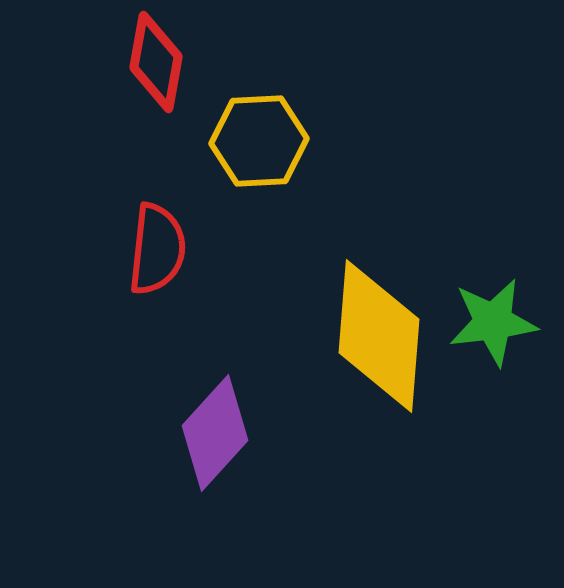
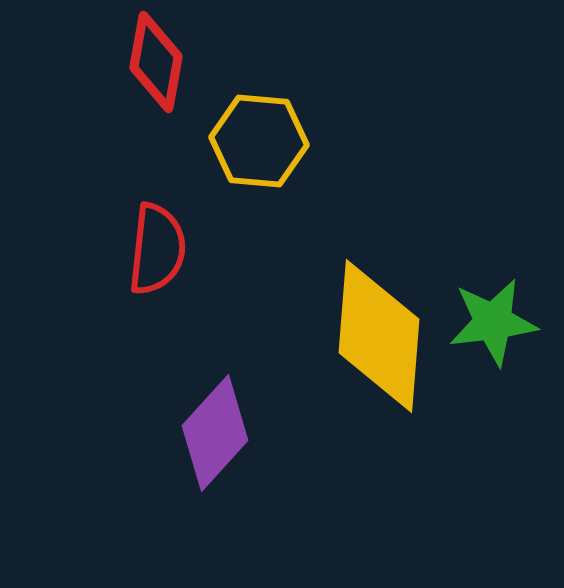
yellow hexagon: rotated 8 degrees clockwise
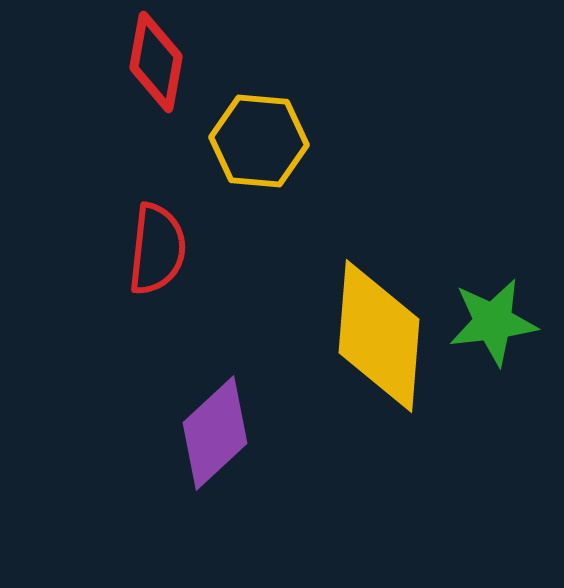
purple diamond: rotated 5 degrees clockwise
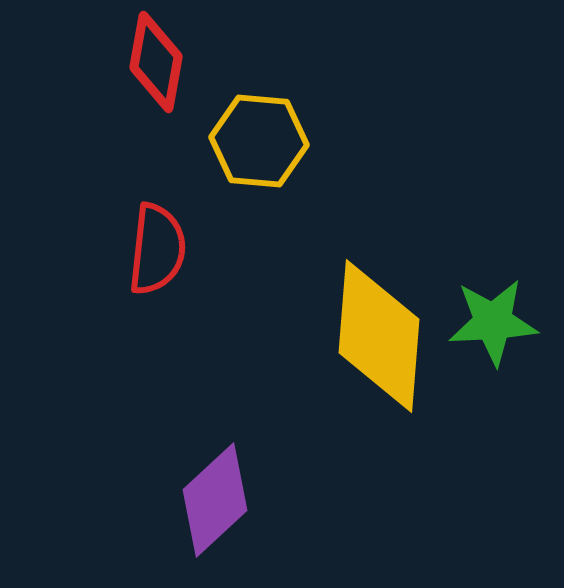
green star: rotated 4 degrees clockwise
purple diamond: moved 67 px down
